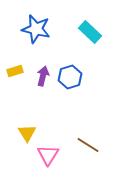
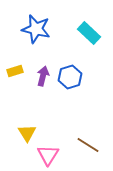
cyan rectangle: moved 1 px left, 1 px down
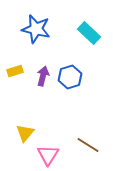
yellow triangle: moved 2 px left; rotated 12 degrees clockwise
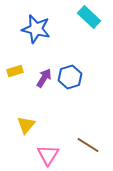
cyan rectangle: moved 16 px up
purple arrow: moved 1 px right, 2 px down; rotated 18 degrees clockwise
yellow triangle: moved 1 px right, 8 px up
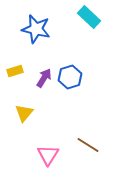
yellow triangle: moved 2 px left, 12 px up
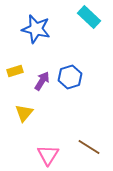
purple arrow: moved 2 px left, 3 px down
brown line: moved 1 px right, 2 px down
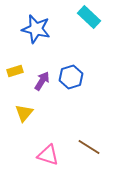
blue hexagon: moved 1 px right
pink triangle: rotated 45 degrees counterclockwise
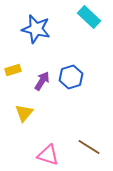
yellow rectangle: moved 2 px left, 1 px up
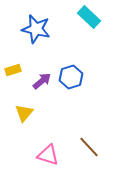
purple arrow: rotated 18 degrees clockwise
brown line: rotated 15 degrees clockwise
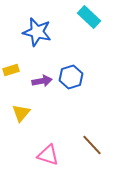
blue star: moved 1 px right, 3 px down
yellow rectangle: moved 2 px left
purple arrow: rotated 30 degrees clockwise
yellow triangle: moved 3 px left
brown line: moved 3 px right, 2 px up
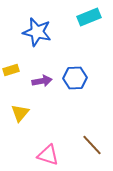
cyan rectangle: rotated 65 degrees counterclockwise
blue hexagon: moved 4 px right, 1 px down; rotated 15 degrees clockwise
yellow triangle: moved 1 px left
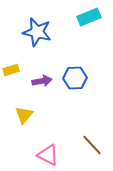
yellow triangle: moved 4 px right, 2 px down
pink triangle: rotated 10 degrees clockwise
